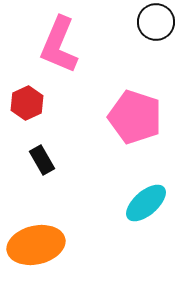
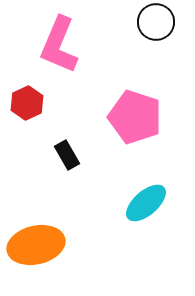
black rectangle: moved 25 px right, 5 px up
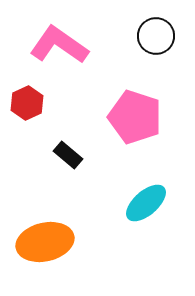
black circle: moved 14 px down
pink L-shape: rotated 102 degrees clockwise
black rectangle: moved 1 px right; rotated 20 degrees counterclockwise
orange ellipse: moved 9 px right, 3 px up
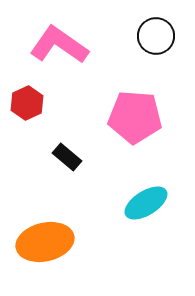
pink pentagon: rotated 14 degrees counterclockwise
black rectangle: moved 1 px left, 2 px down
cyan ellipse: rotated 9 degrees clockwise
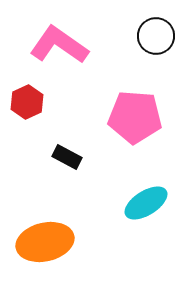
red hexagon: moved 1 px up
black rectangle: rotated 12 degrees counterclockwise
